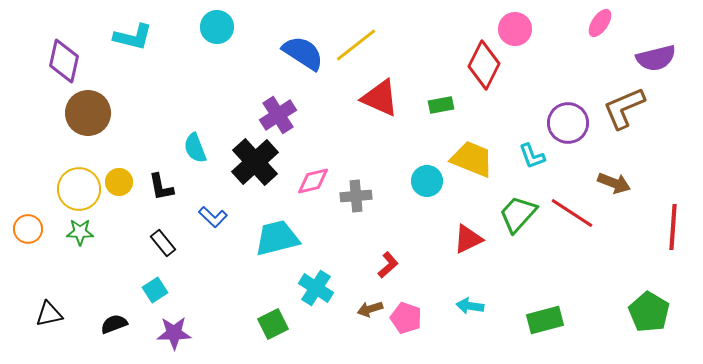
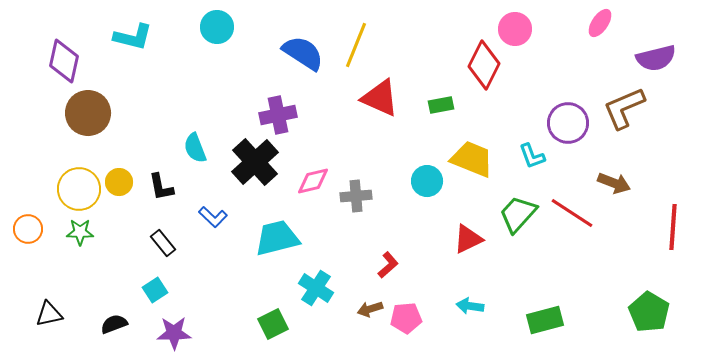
yellow line at (356, 45): rotated 30 degrees counterclockwise
purple cross at (278, 115): rotated 21 degrees clockwise
pink pentagon at (406, 318): rotated 24 degrees counterclockwise
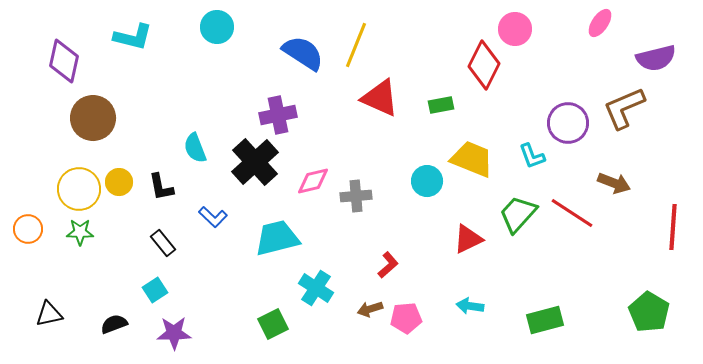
brown circle at (88, 113): moved 5 px right, 5 px down
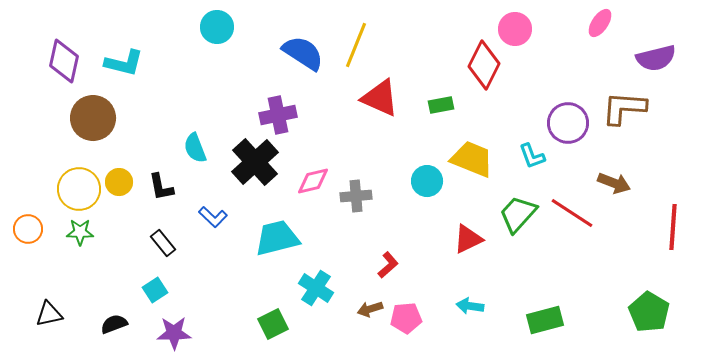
cyan L-shape at (133, 37): moved 9 px left, 26 px down
brown L-shape at (624, 108): rotated 27 degrees clockwise
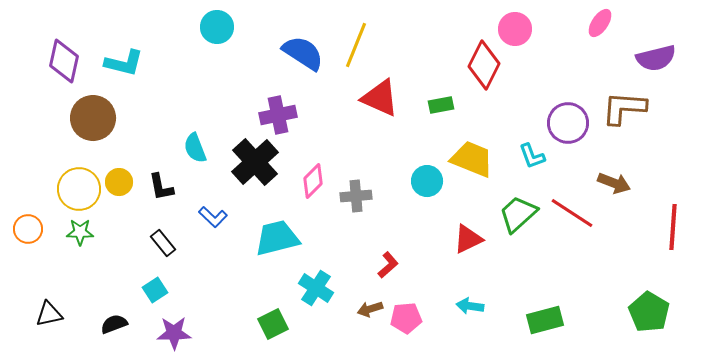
pink diamond at (313, 181): rotated 32 degrees counterclockwise
green trapezoid at (518, 214): rotated 6 degrees clockwise
